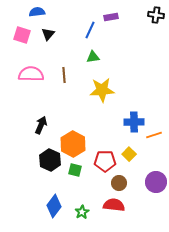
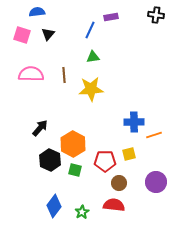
yellow star: moved 11 px left, 1 px up
black arrow: moved 1 px left, 3 px down; rotated 18 degrees clockwise
yellow square: rotated 32 degrees clockwise
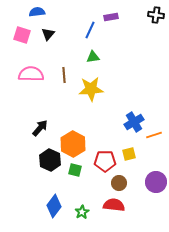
blue cross: rotated 30 degrees counterclockwise
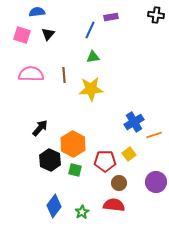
yellow square: rotated 24 degrees counterclockwise
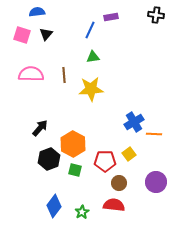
black triangle: moved 2 px left
orange line: moved 1 px up; rotated 21 degrees clockwise
black hexagon: moved 1 px left, 1 px up; rotated 15 degrees clockwise
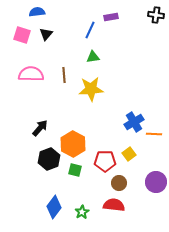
blue diamond: moved 1 px down
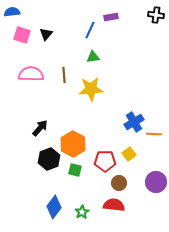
blue semicircle: moved 25 px left
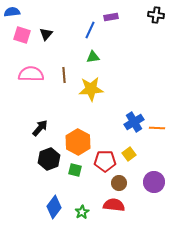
orange line: moved 3 px right, 6 px up
orange hexagon: moved 5 px right, 2 px up
purple circle: moved 2 px left
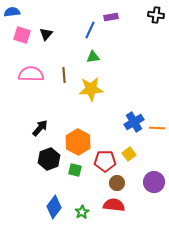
brown circle: moved 2 px left
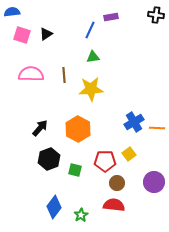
black triangle: rotated 16 degrees clockwise
orange hexagon: moved 13 px up
green star: moved 1 px left, 3 px down
